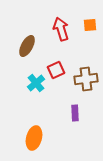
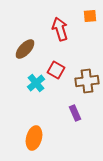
orange square: moved 9 px up
red arrow: moved 1 px left
brown ellipse: moved 2 px left, 3 px down; rotated 15 degrees clockwise
red square: rotated 36 degrees counterclockwise
brown cross: moved 1 px right, 2 px down
purple rectangle: rotated 21 degrees counterclockwise
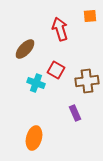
cyan cross: rotated 30 degrees counterclockwise
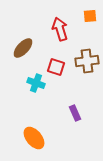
brown ellipse: moved 2 px left, 1 px up
red square: moved 3 px up; rotated 12 degrees counterclockwise
brown cross: moved 20 px up
orange ellipse: rotated 55 degrees counterclockwise
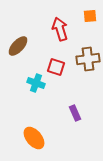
brown ellipse: moved 5 px left, 2 px up
brown cross: moved 1 px right, 2 px up
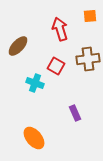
red square: moved 1 px up; rotated 12 degrees clockwise
cyan cross: moved 1 px left
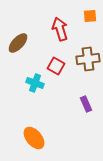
brown ellipse: moved 3 px up
purple rectangle: moved 11 px right, 9 px up
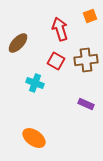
orange square: rotated 16 degrees counterclockwise
brown cross: moved 2 px left, 1 px down
red square: moved 5 px up
purple rectangle: rotated 42 degrees counterclockwise
orange ellipse: rotated 15 degrees counterclockwise
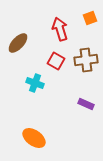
orange square: moved 2 px down
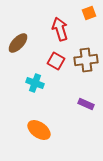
orange square: moved 1 px left, 5 px up
orange ellipse: moved 5 px right, 8 px up
